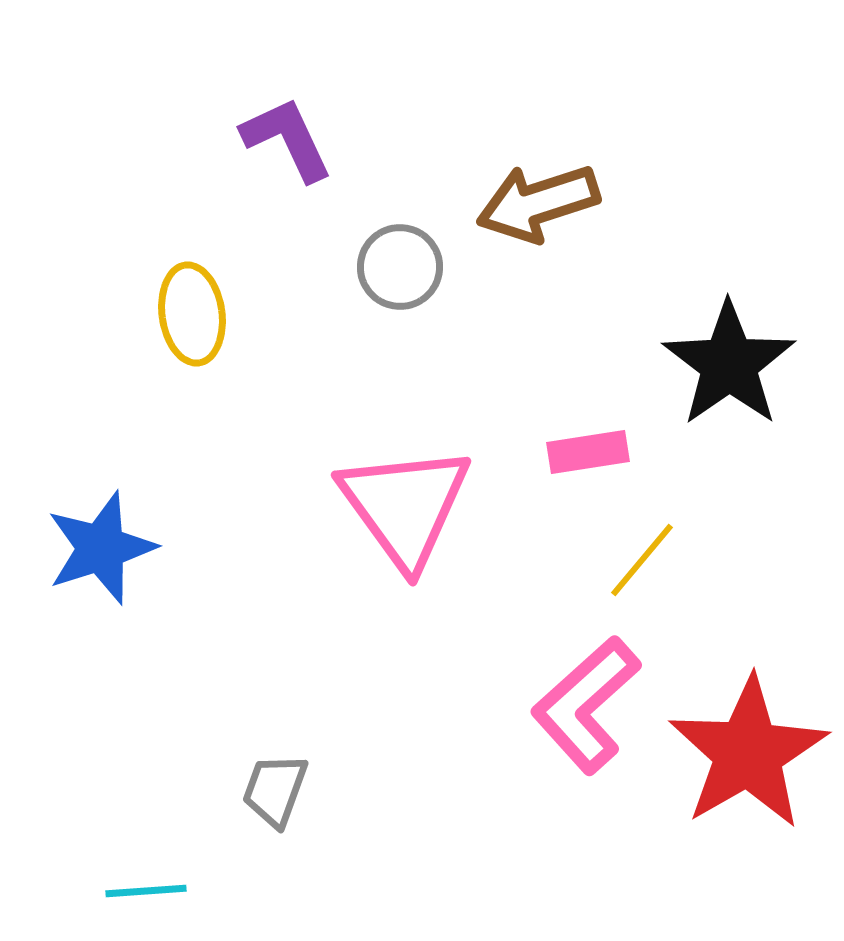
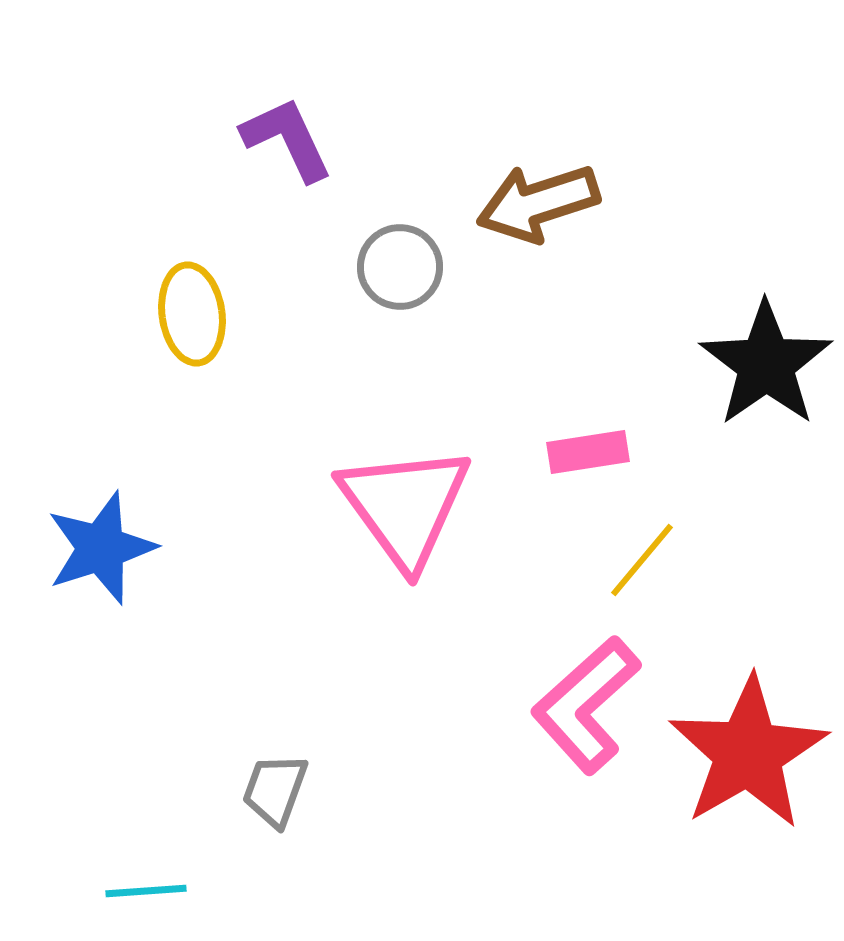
black star: moved 37 px right
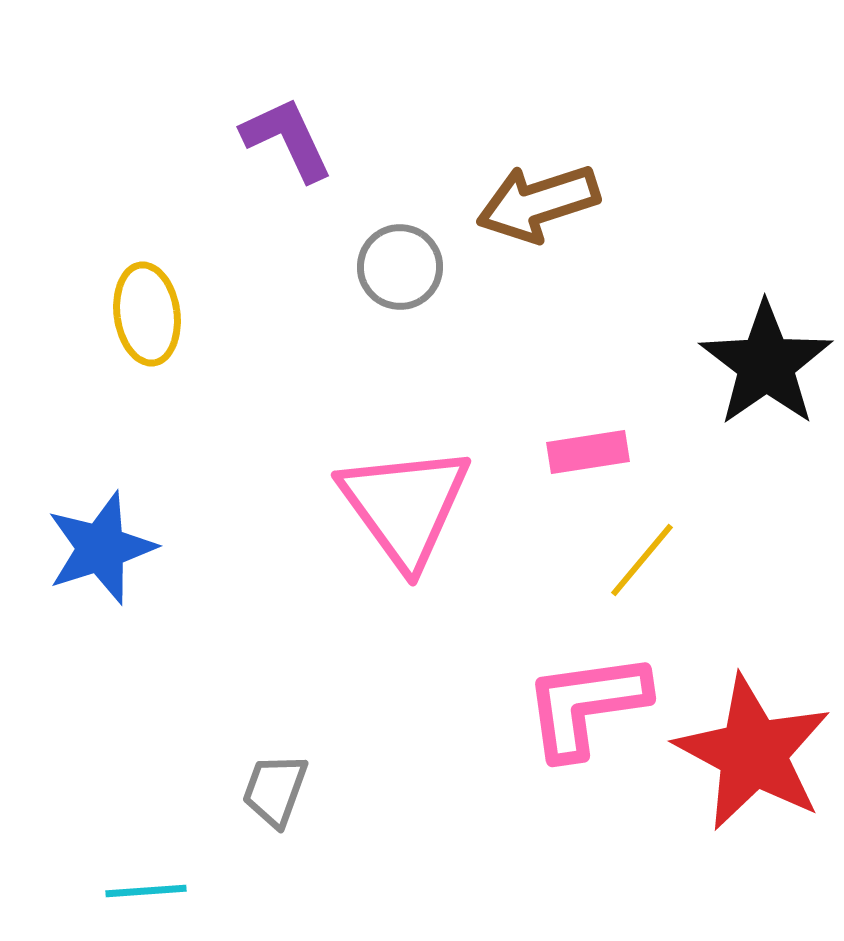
yellow ellipse: moved 45 px left
pink L-shape: rotated 34 degrees clockwise
red star: moved 5 px right; rotated 14 degrees counterclockwise
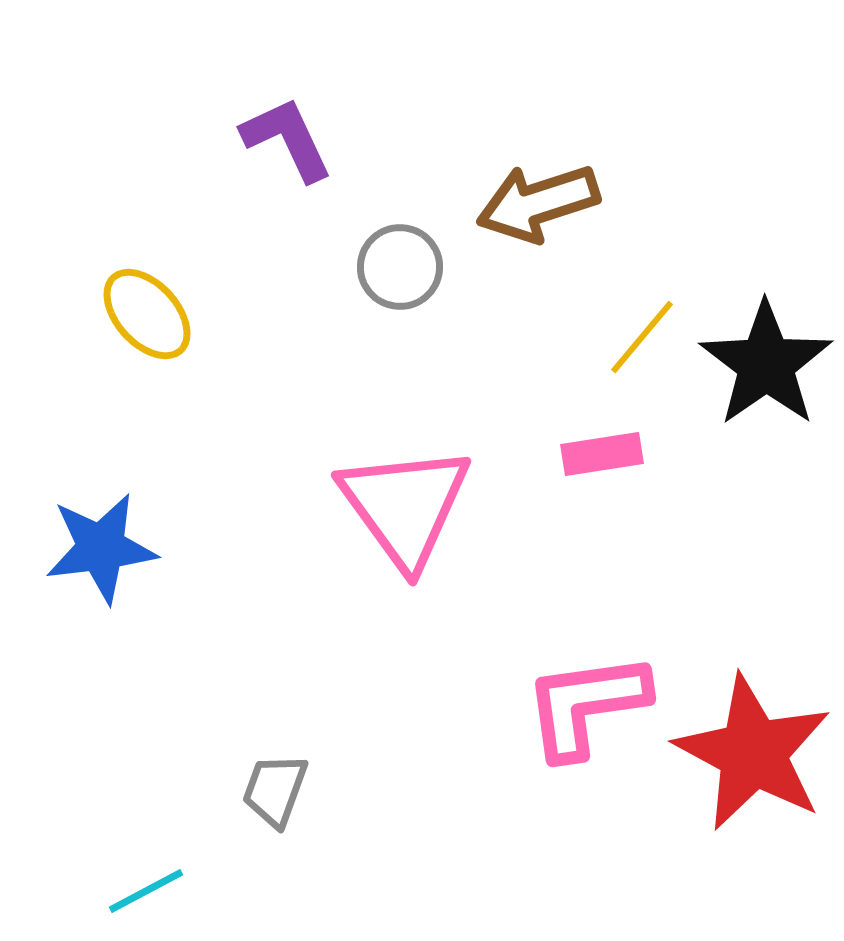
yellow ellipse: rotated 34 degrees counterclockwise
pink rectangle: moved 14 px right, 2 px down
blue star: rotated 11 degrees clockwise
yellow line: moved 223 px up
cyan line: rotated 24 degrees counterclockwise
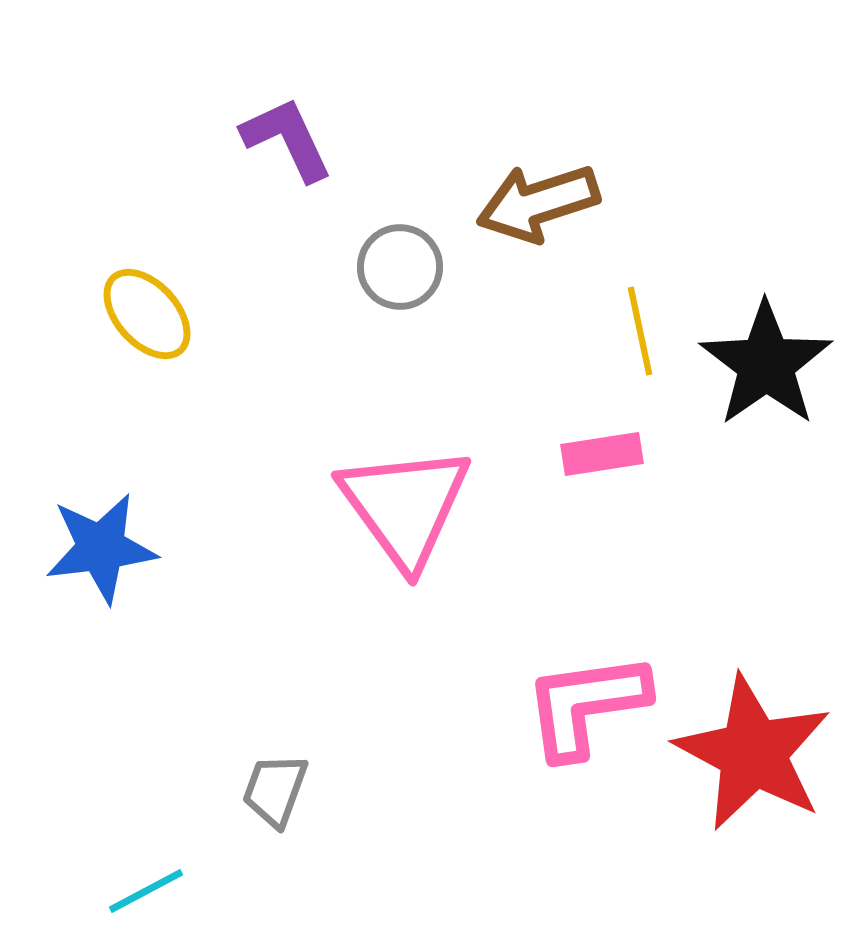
yellow line: moved 2 px left, 6 px up; rotated 52 degrees counterclockwise
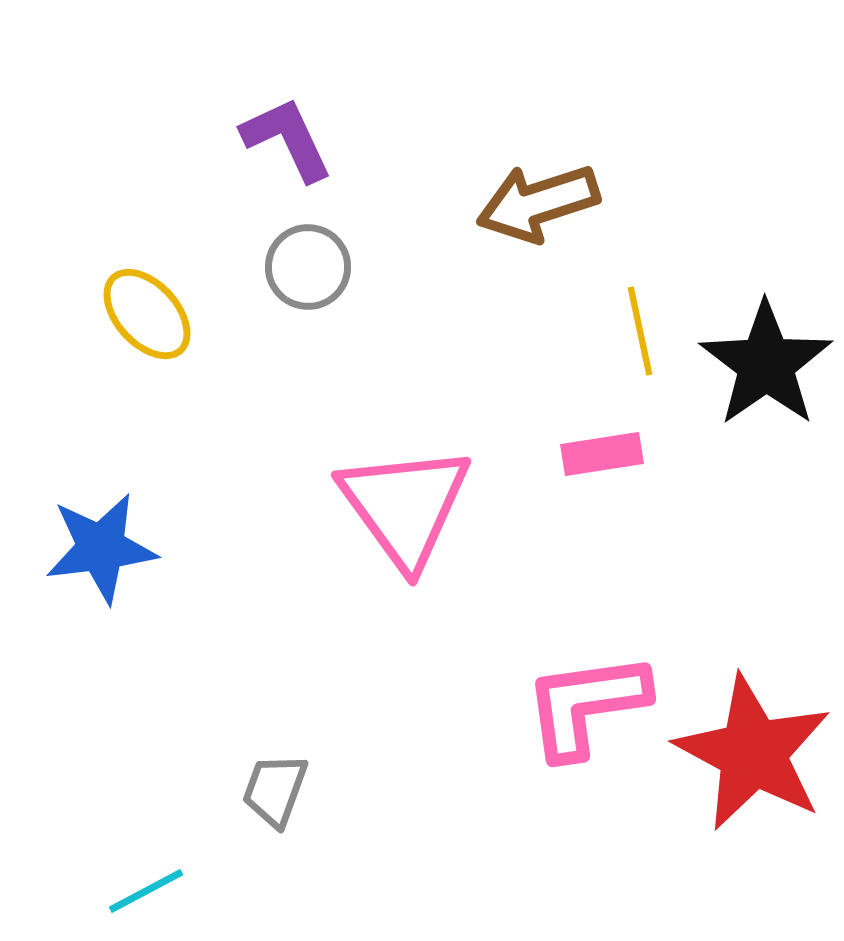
gray circle: moved 92 px left
